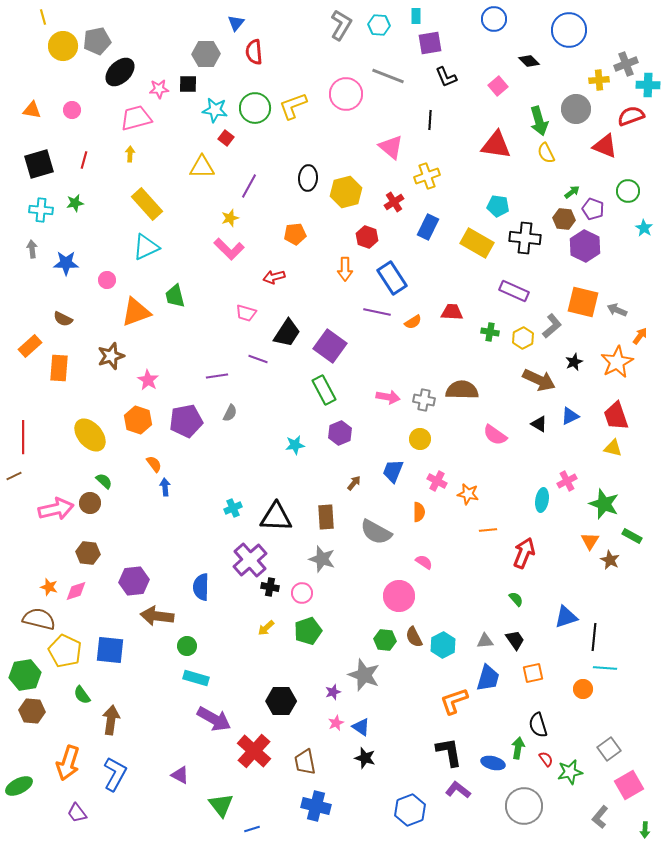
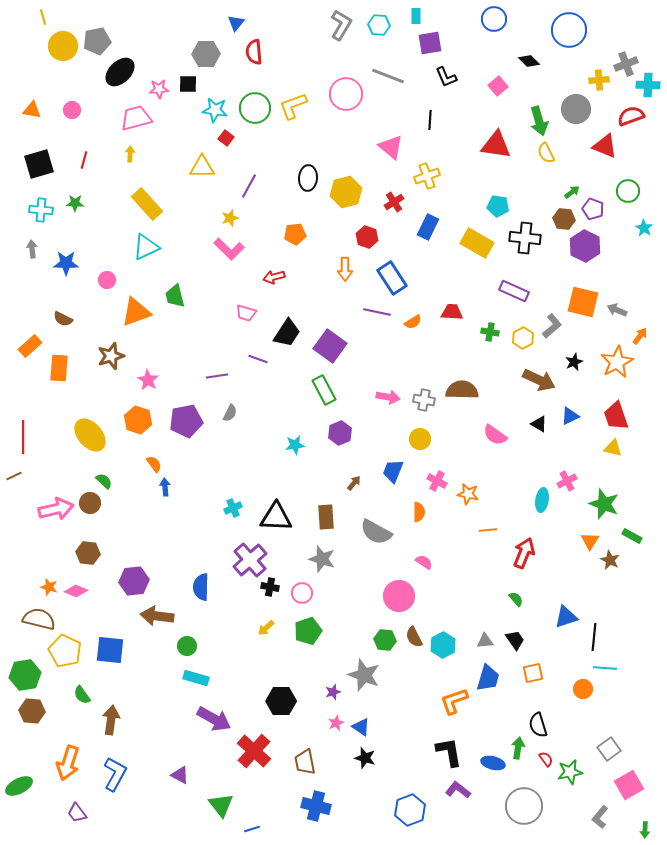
green star at (75, 203): rotated 12 degrees clockwise
pink diamond at (76, 591): rotated 40 degrees clockwise
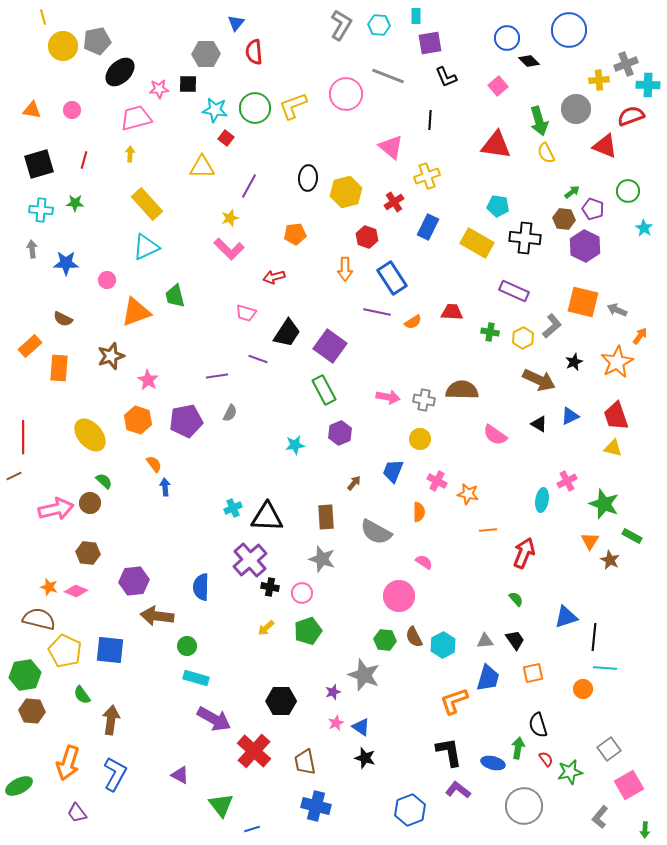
blue circle at (494, 19): moved 13 px right, 19 px down
black triangle at (276, 517): moved 9 px left
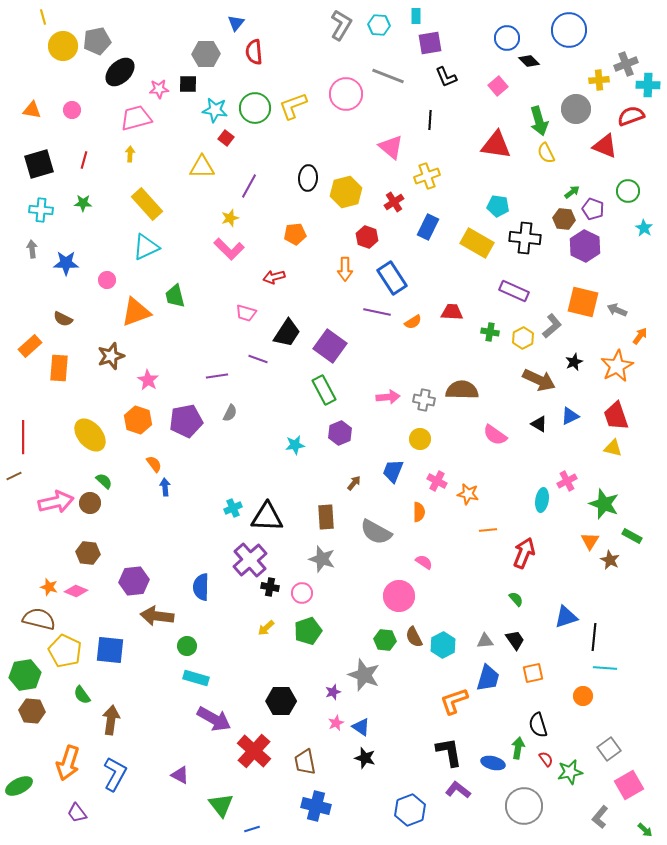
green star at (75, 203): moved 8 px right
orange star at (617, 362): moved 4 px down
pink arrow at (388, 397): rotated 15 degrees counterclockwise
pink arrow at (56, 509): moved 7 px up
orange circle at (583, 689): moved 7 px down
green arrow at (645, 830): rotated 49 degrees counterclockwise
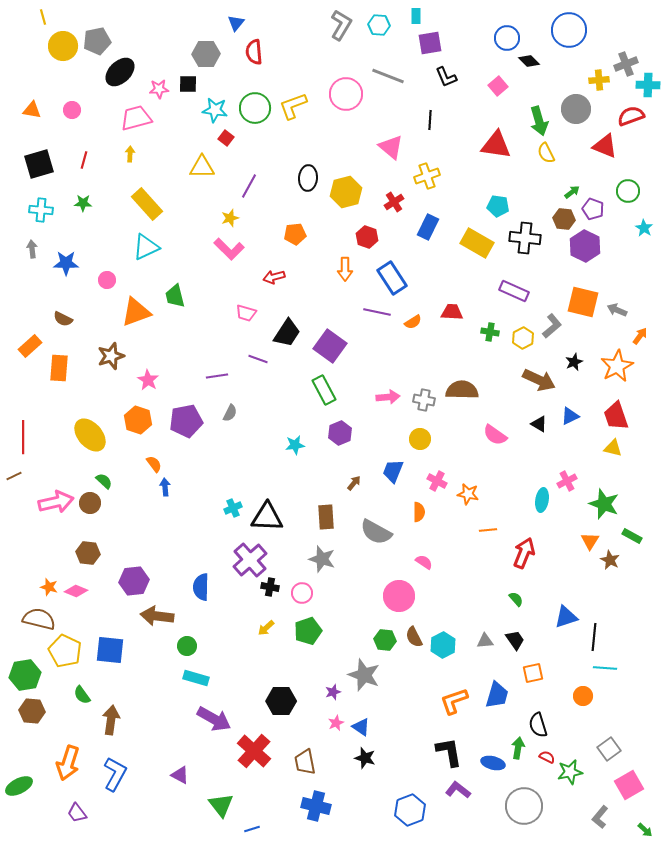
blue trapezoid at (488, 678): moved 9 px right, 17 px down
red semicircle at (546, 759): moved 1 px right, 2 px up; rotated 28 degrees counterclockwise
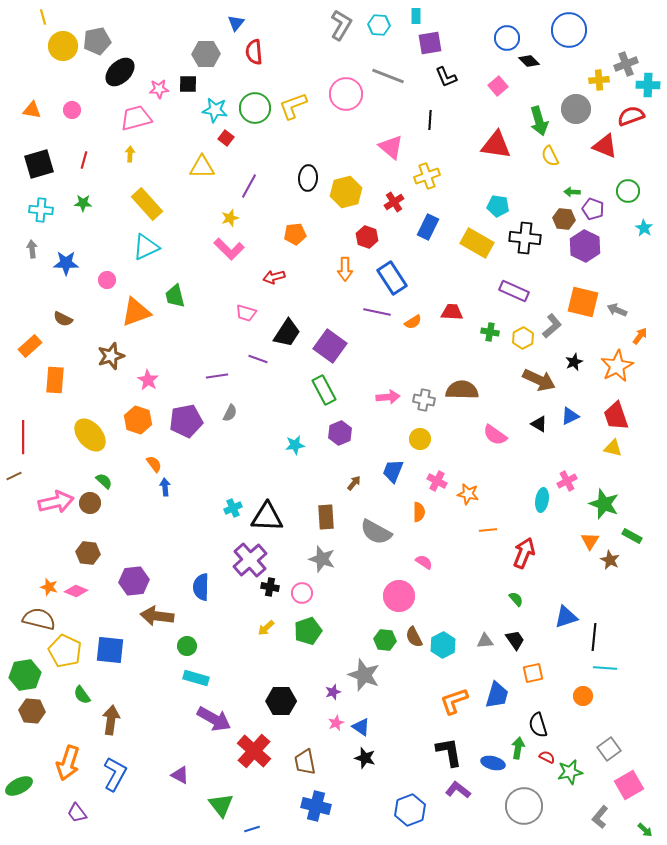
yellow semicircle at (546, 153): moved 4 px right, 3 px down
green arrow at (572, 192): rotated 140 degrees counterclockwise
orange rectangle at (59, 368): moved 4 px left, 12 px down
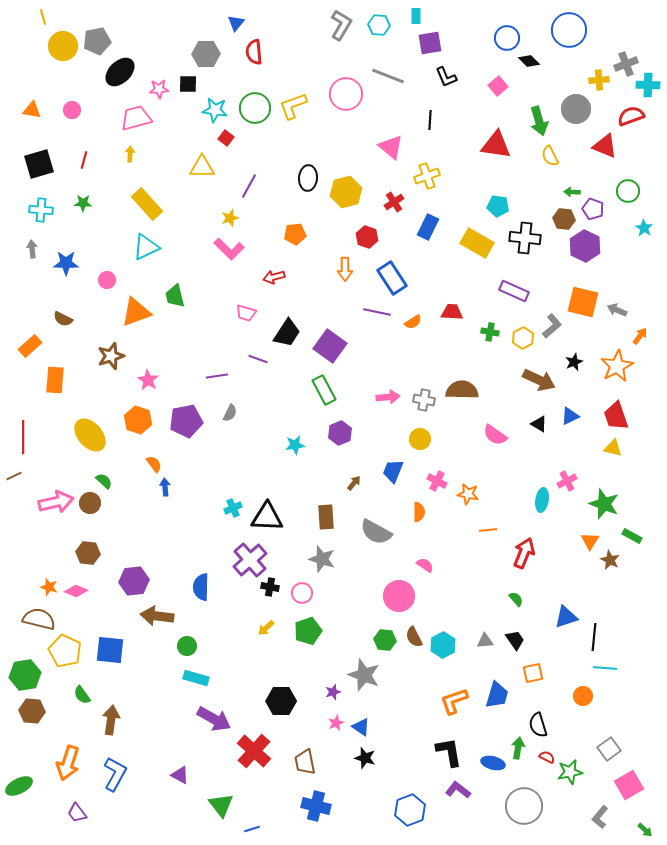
pink semicircle at (424, 562): moved 1 px right, 3 px down
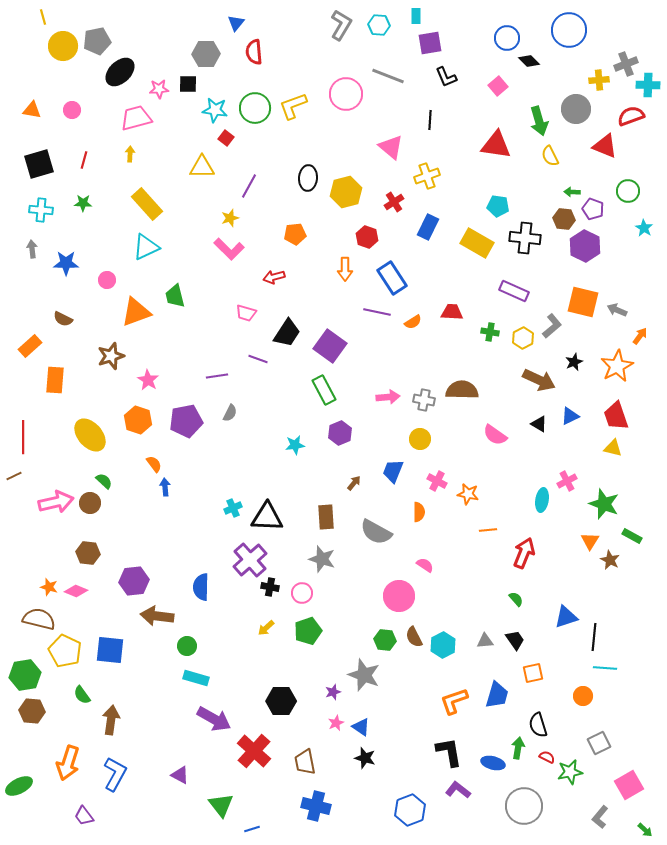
gray square at (609, 749): moved 10 px left, 6 px up; rotated 10 degrees clockwise
purple trapezoid at (77, 813): moved 7 px right, 3 px down
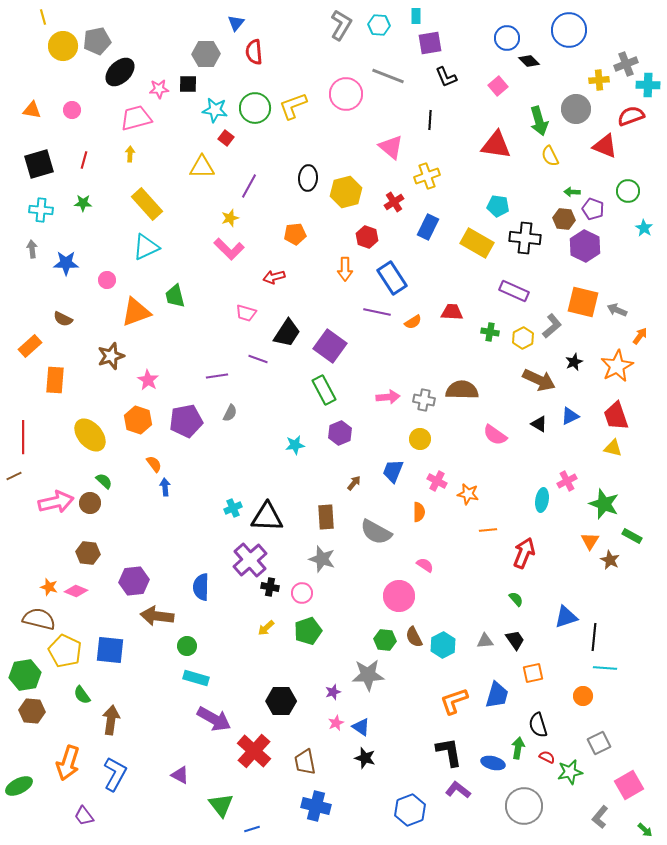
gray star at (364, 675): moved 4 px right; rotated 24 degrees counterclockwise
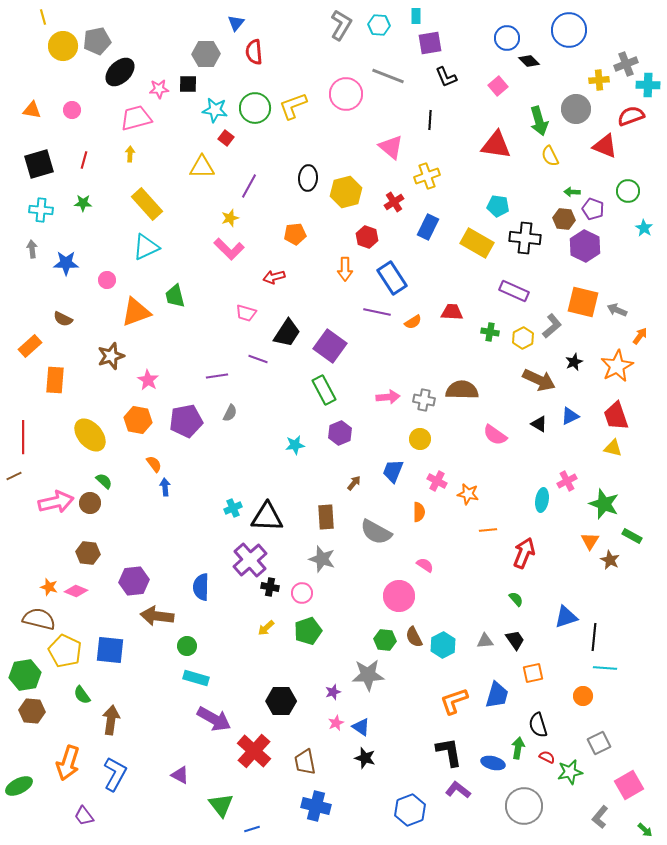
orange hexagon at (138, 420): rotated 8 degrees counterclockwise
